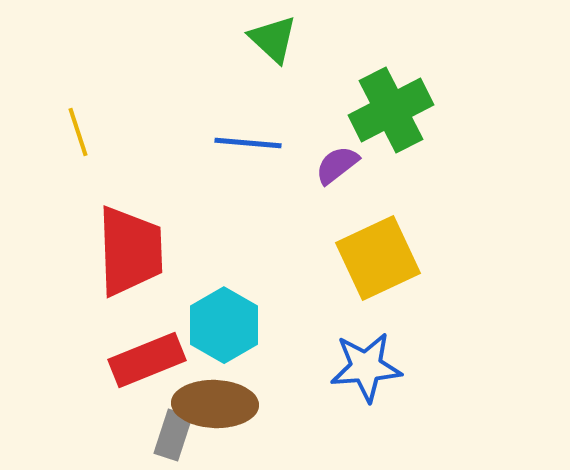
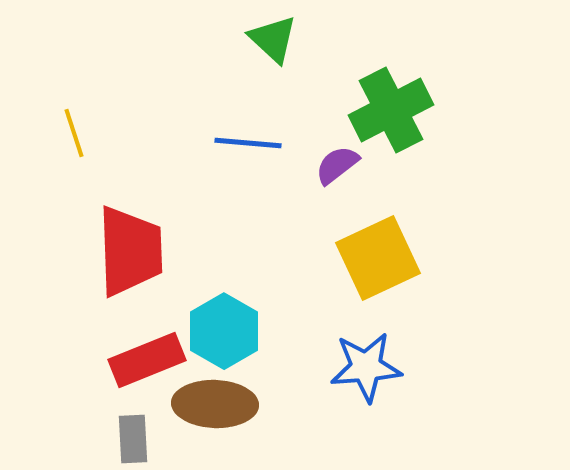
yellow line: moved 4 px left, 1 px down
cyan hexagon: moved 6 px down
gray rectangle: moved 40 px left, 4 px down; rotated 21 degrees counterclockwise
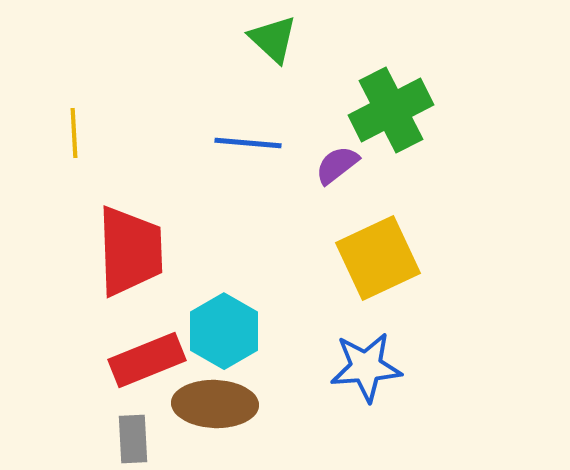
yellow line: rotated 15 degrees clockwise
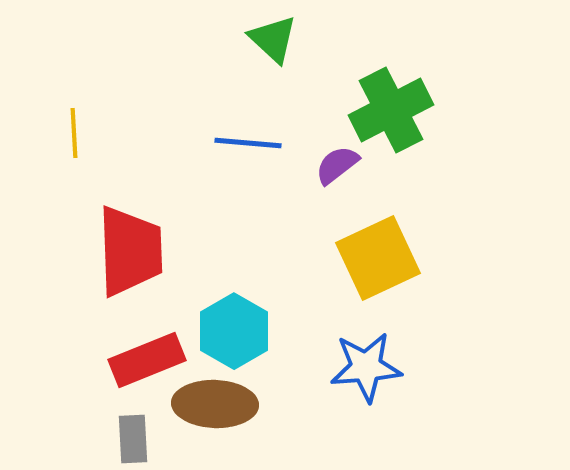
cyan hexagon: moved 10 px right
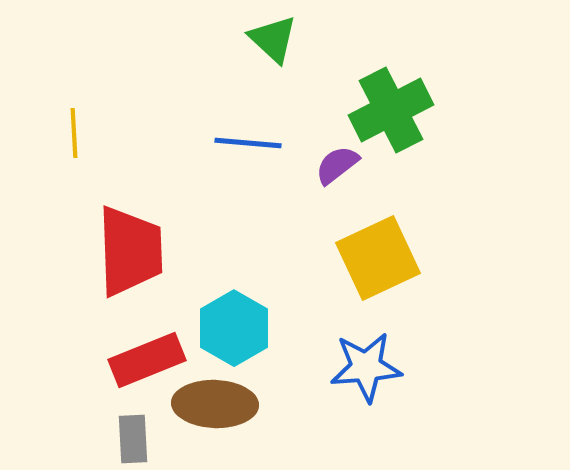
cyan hexagon: moved 3 px up
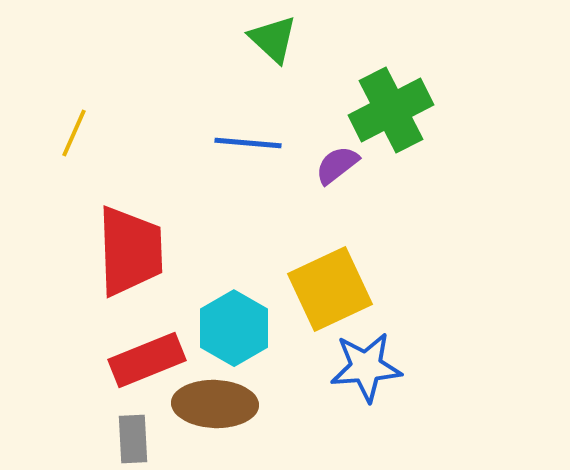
yellow line: rotated 27 degrees clockwise
yellow square: moved 48 px left, 31 px down
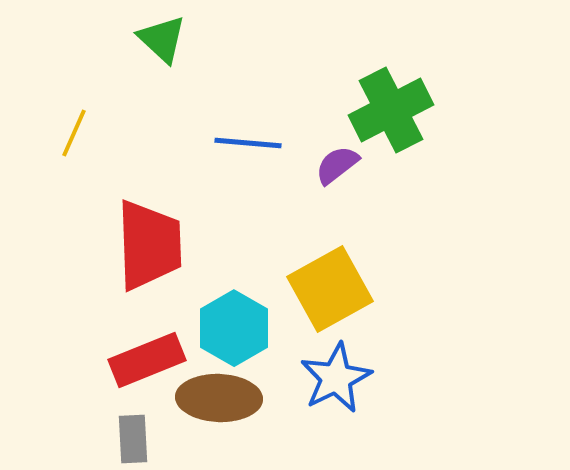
green triangle: moved 111 px left
red trapezoid: moved 19 px right, 6 px up
yellow square: rotated 4 degrees counterclockwise
blue star: moved 30 px left, 11 px down; rotated 22 degrees counterclockwise
brown ellipse: moved 4 px right, 6 px up
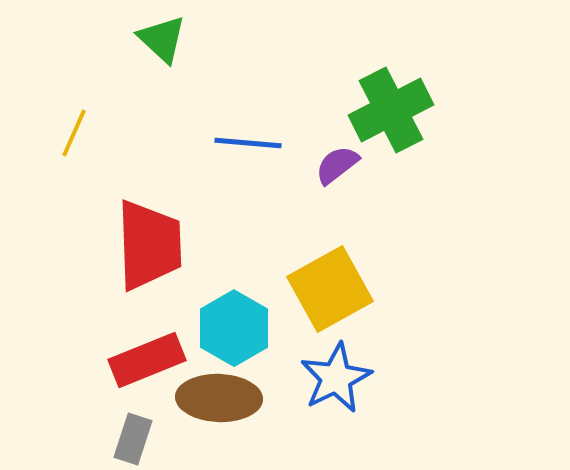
gray rectangle: rotated 21 degrees clockwise
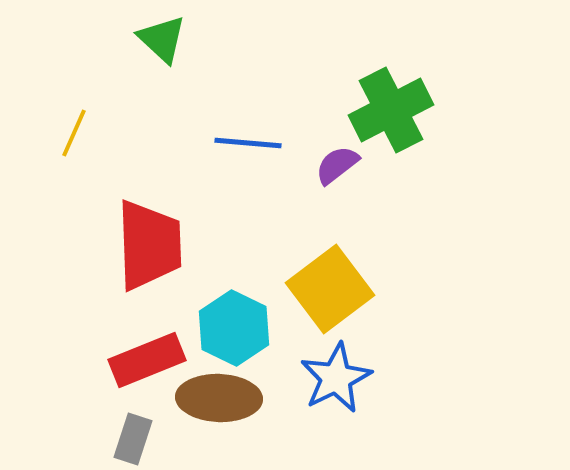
yellow square: rotated 8 degrees counterclockwise
cyan hexagon: rotated 4 degrees counterclockwise
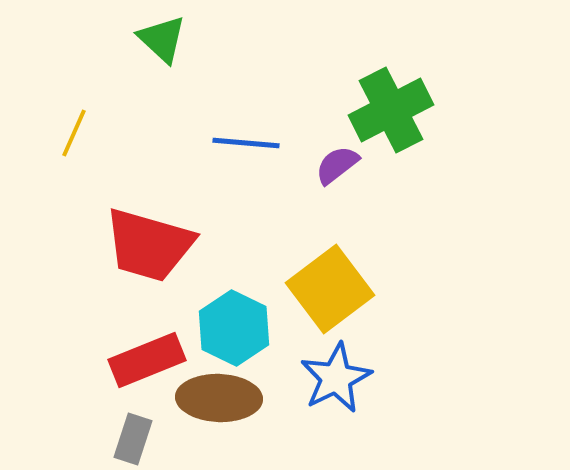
blue line: moved 2 px left
red trapezoid: rotated 108 degrees clockwise
